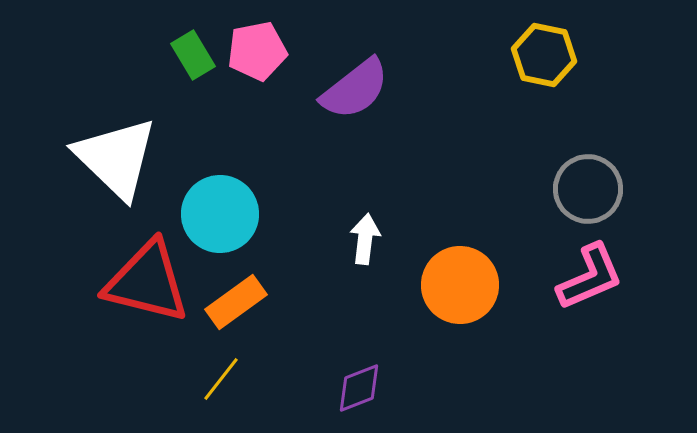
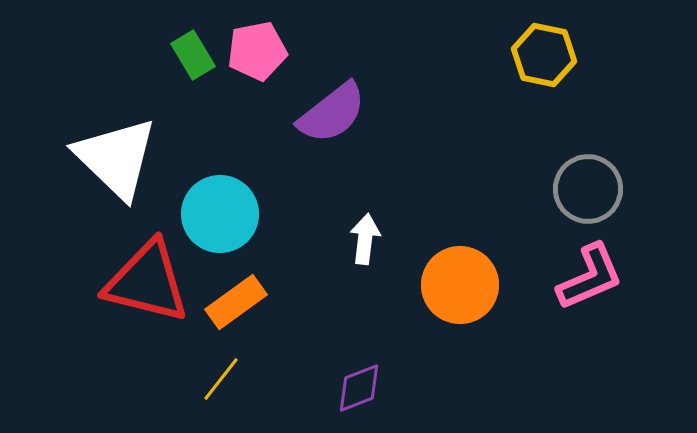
purple semicircle: moved 23 px left, 24 px down
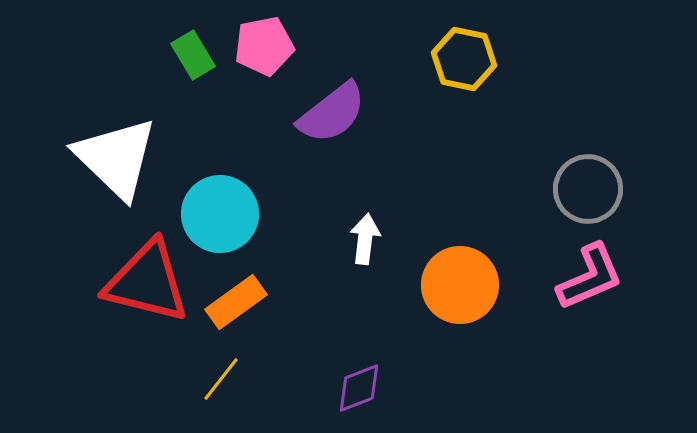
pink pentagon: moved 7 px right, 5 px up
yellow hexagon: moved 80 px left, 4 px down
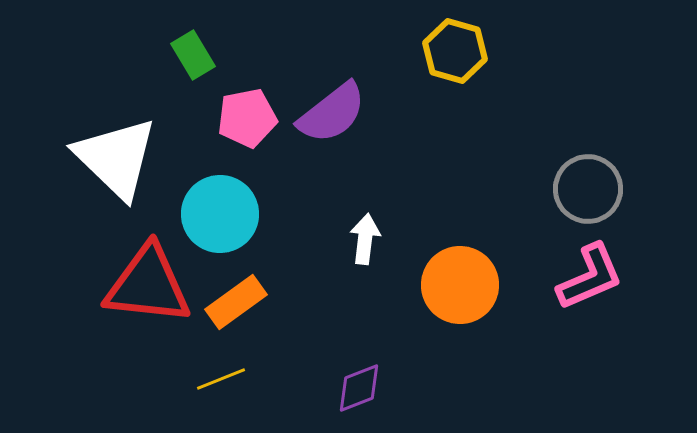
pink pentagon: moved 17 px left, 72 px down
yellow hexagon: moved 9 px left, 8 px up; rotated 4 degrees clockwise
red triangle: moved 1 px right, 3 px down; rotated 8 degrees counterclockwise
yellow line: rotated 30 degrees clockwise
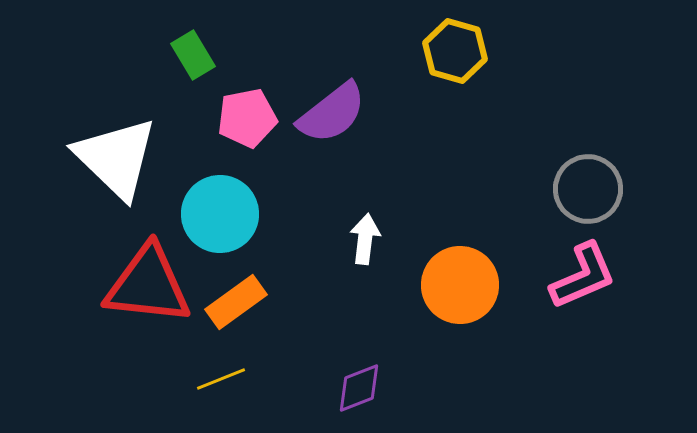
pink L-shape: moved 7 px left, 1 px up
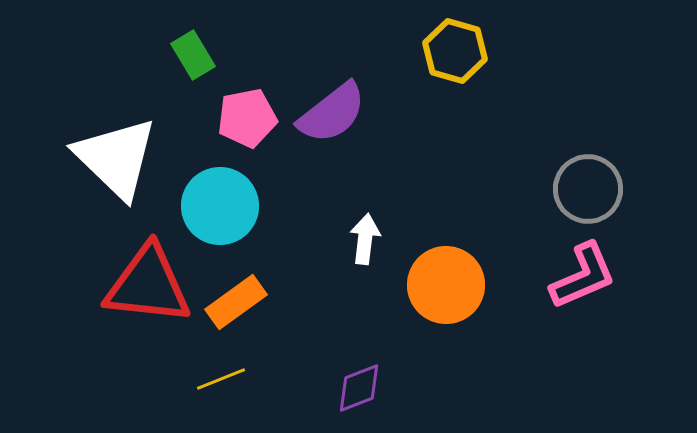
cyan circle: moved 8 px up
orange circle: moved 14 px left
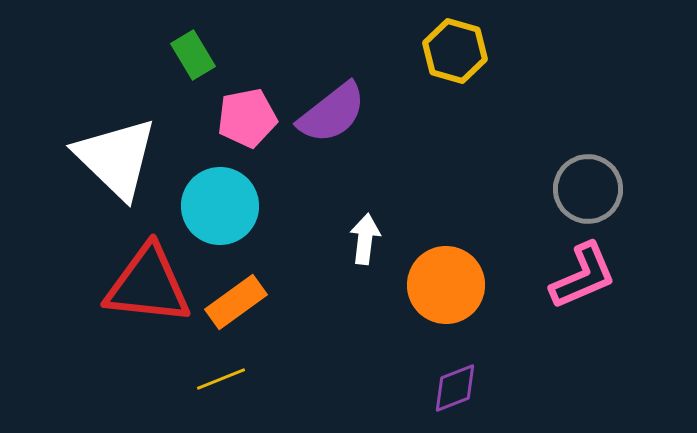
purple diamond: moved 96 px right
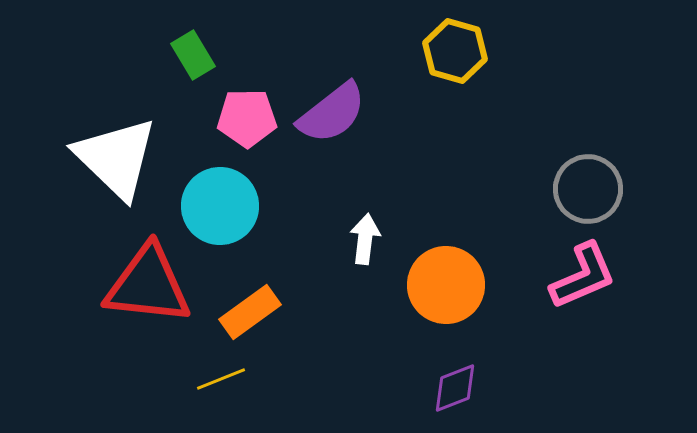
pink pentagon: rotated 10 degrees clockwise
orange rectangle: moved 14 px right, 10 px down
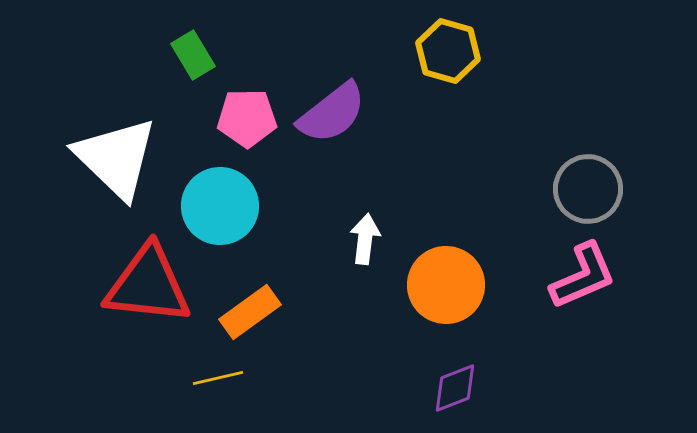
yellow hexagon: moved 7 px left
yellow line: moved 3 px left, 1 px up; rotated 9 degrees clockwise
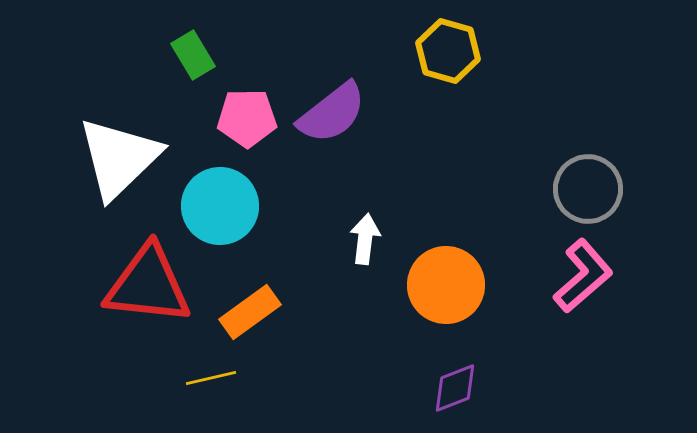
white triangle: moved 3 px right; rotated 32 degrees clockwise
pink L-shape: rotated 18 degrees counterclockwise
yellow line: moved 7 px left
